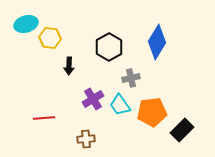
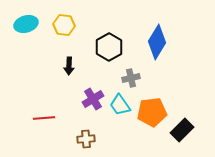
yellow hexagon: moved 14 px right, 13 px up
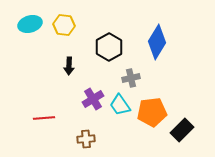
cyan ellipse: moved 4 px right
